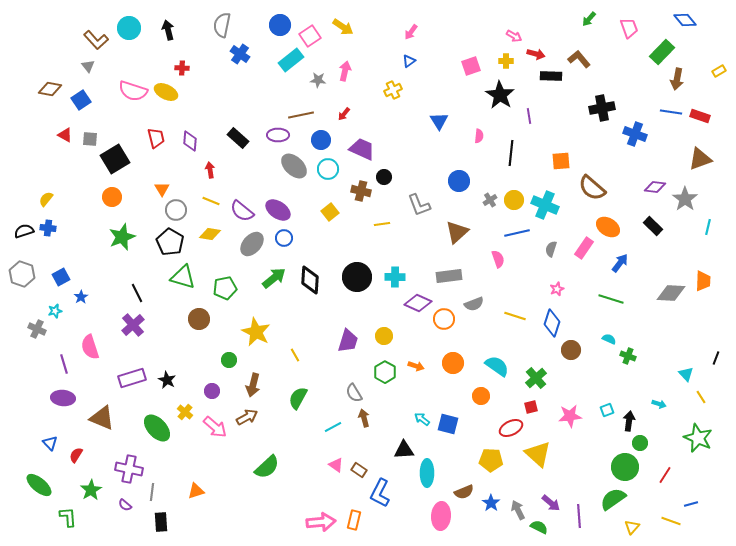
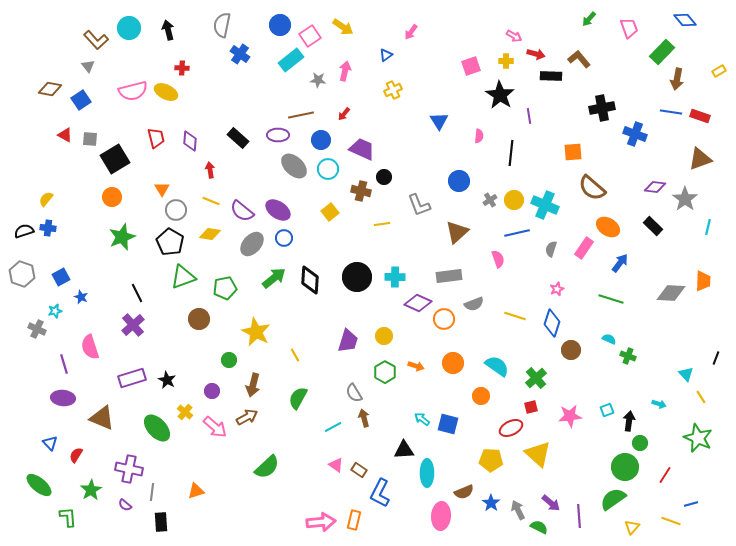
blue triangle at (409, 61): moved 23 px left, 6 px up
pink semicircle at (133, 91): rotated 32 degrees counterclockwise
orange square at (561, 161): moved 12 px right, 9 px up
green triangle at (183, 277): rotated 36 degrees counterclockwise
blue star at (81, 297): rotated 16 degrees counterclockwise
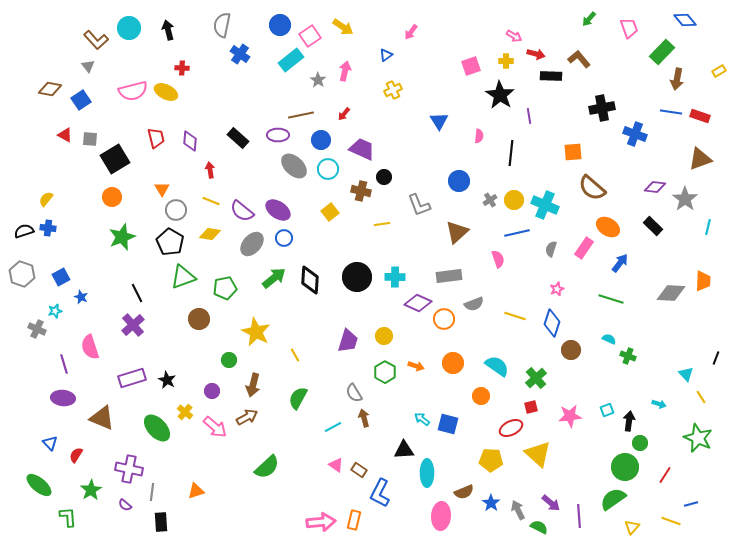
gray star at (318, 80): rotated 28 degrees clockwise
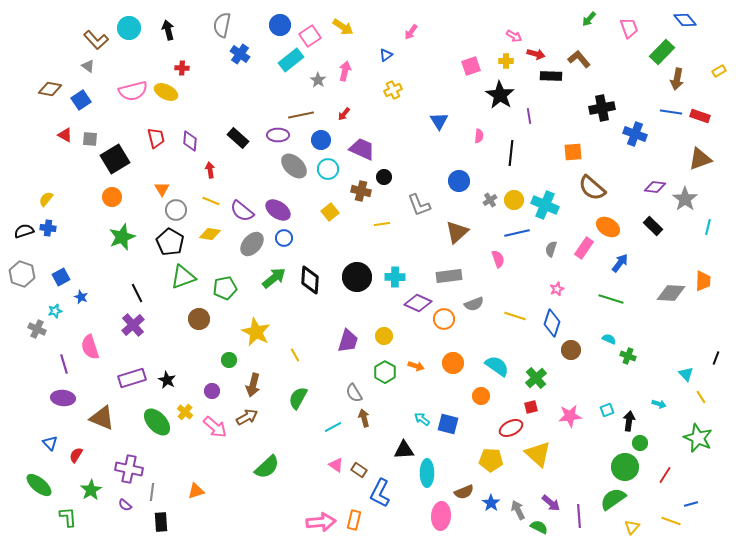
gray triangle at (88, 66): rotated 16 degrees counterclockwise
green ellipse at (157, 428): moved 6 px up
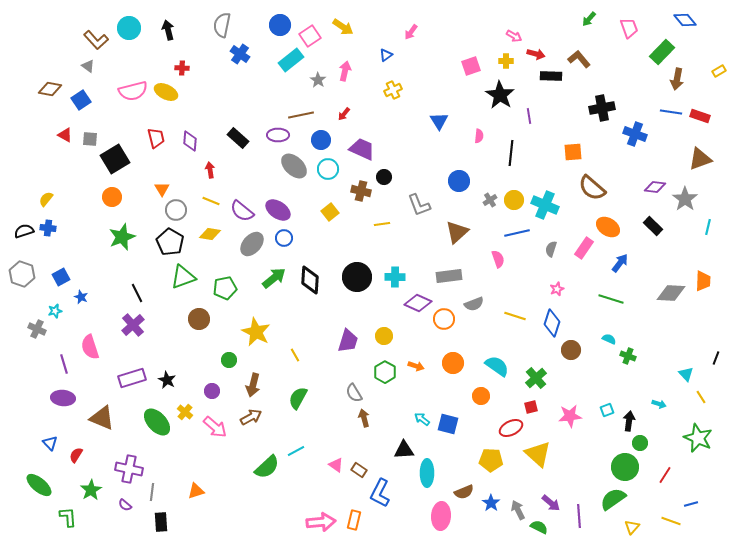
brown arrow at (247, 417): moved 4 px right
cyan line at (333, 427): moved 37 px left, 24 px down
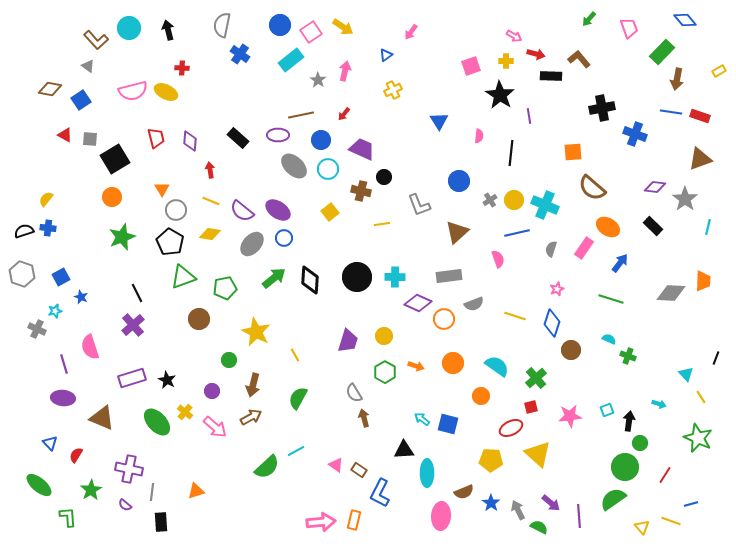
pink square at (310, 36): moved 1 px right, 4 px up
yellow triangle at (632, 527): moved 10 px right; rotated 21 degrees counterclockwise
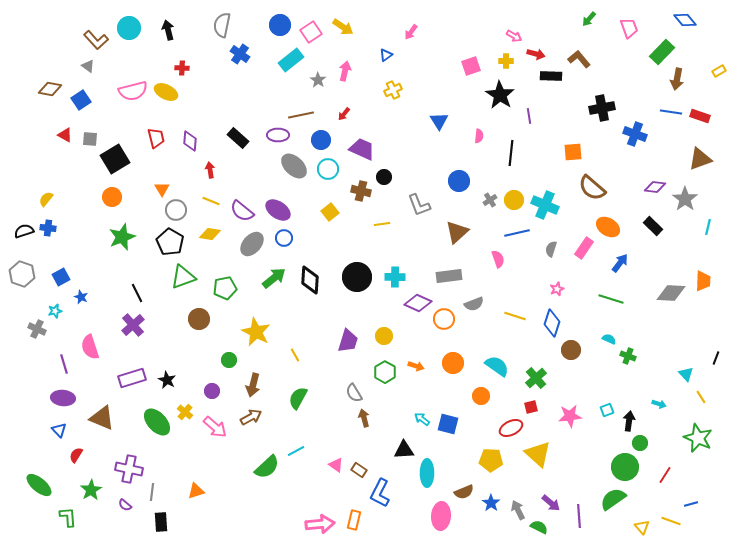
blue triangle at (50, 443): moved 9 px right, 13 px up
pink arrow at (321, 522): moved 1 px left, 2 px down
